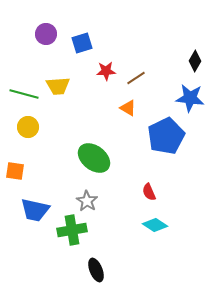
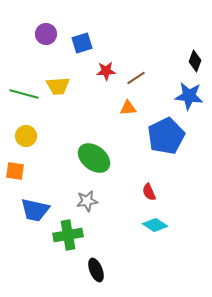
black diamond: rotated 10 degrees counterclockwise
blue star: moved 1 px left, 2 px up
orange triangle: rotated 36 degrees counterclockwise
yellow circle: moved 2 px left, 9 px down
gray star: rotated 30 degrees clockwise
green cross: moved 4 px left, 5 px down
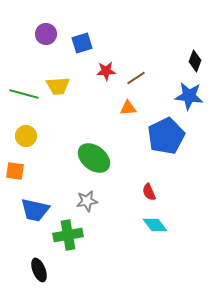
cyan diamond: rotated 20 degrees clockwise
black ellipse: moved 57 px left
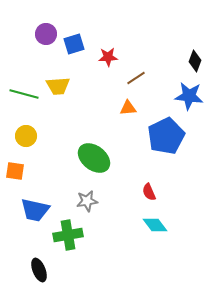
blue square: moved 8 px left, 1 px down
red star: moved 2 px right, 14 px up
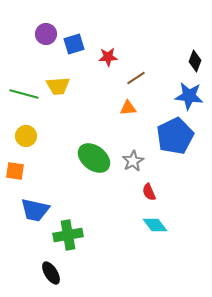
blue pentagon: moved 9 px right
gray star: moved 46 px right, 40 px up; rotated 20 degrees counterclockwise
black ellipse: moved 12 px right, 3 px down; rotated 10 degrees counterclockwise
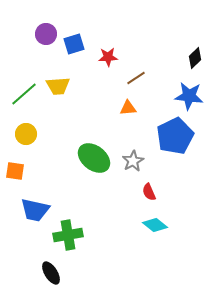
black diamond: moved 3 px up; rotated 25 degrees clockwise
green line: rotated 56 degrees counterclockwise
yellow circle: moved 2 px up
cyan diamond: rotated 15 degrees counterclockwise
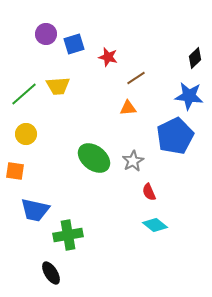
red star: rotated 18 degrees clockwise
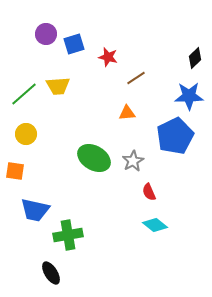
blue star: rotated 8 degrees counterclockwise
orange triangle: moved 1 px left, 5 px down
green ellipse: rotated 8 degrees counterclockwise
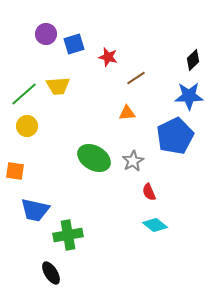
black diamond: moved 2 px left, 2 px down
yellow circle: moved 1 px right, 8 px up
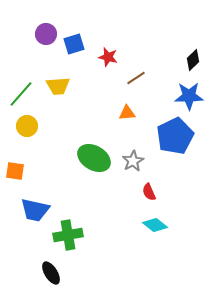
green line: moved 3 px left; rotated 8 degrees counterclockwise
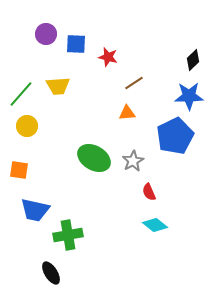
blue square: moved 2 px right; rotated 20 degrees clockwise
brown line: moved 2 px left, 5 px down
orange square: moved 4 px right, 1 px up
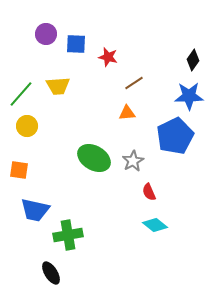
black diamond: rotated 10 degrees counterclockwise
